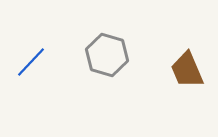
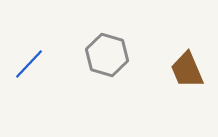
blue line: moved 2 px left, 2 px down
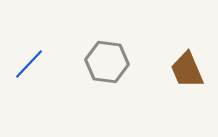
gray hexagon: moved 7 px down; rotated 9 degrees counterclockwise
